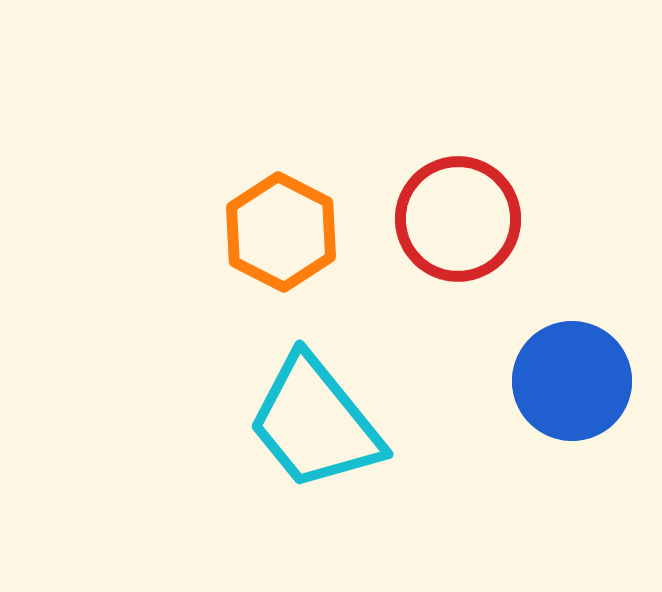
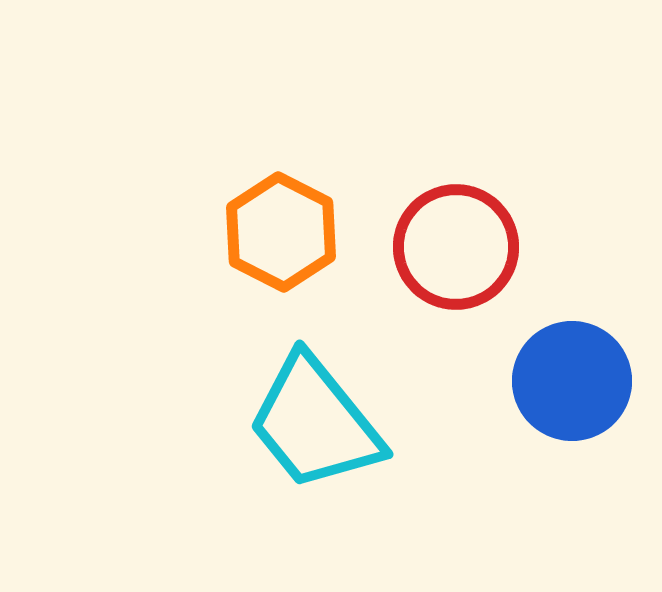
red circle: moved 2 px left, 28 px down
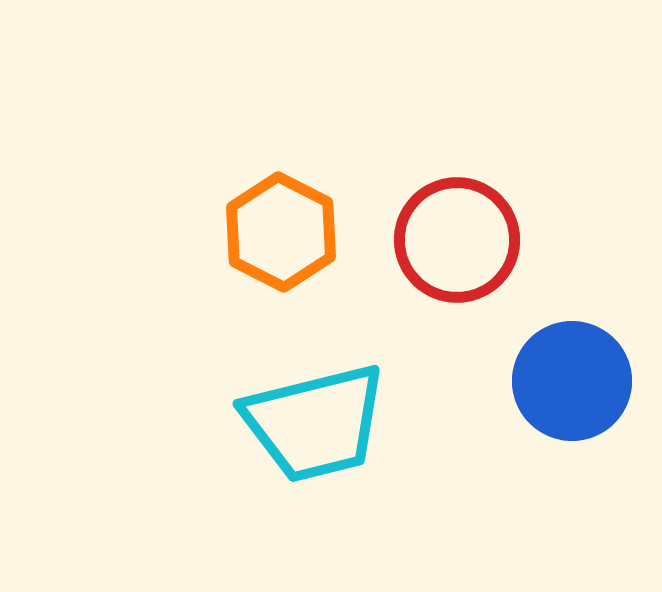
red circle: moved 1 px right, 7 px up
cyan trapezoid: rotated 65 degrees counterclockwise
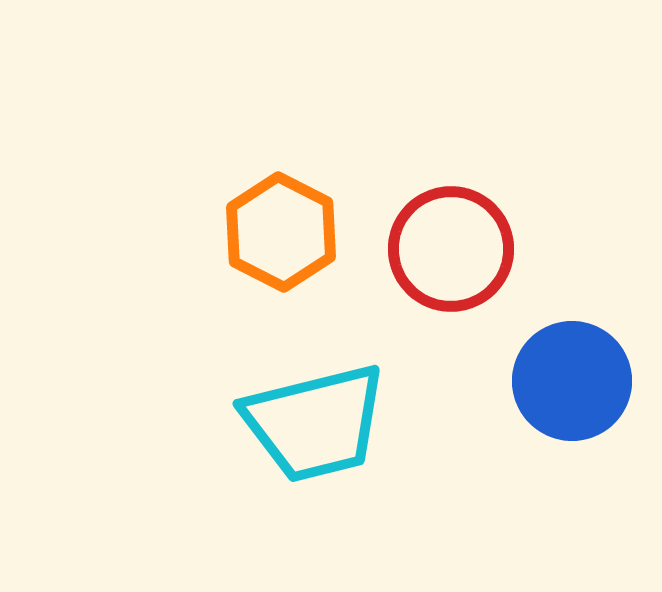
red circle: moved 6 px left, 9 px down
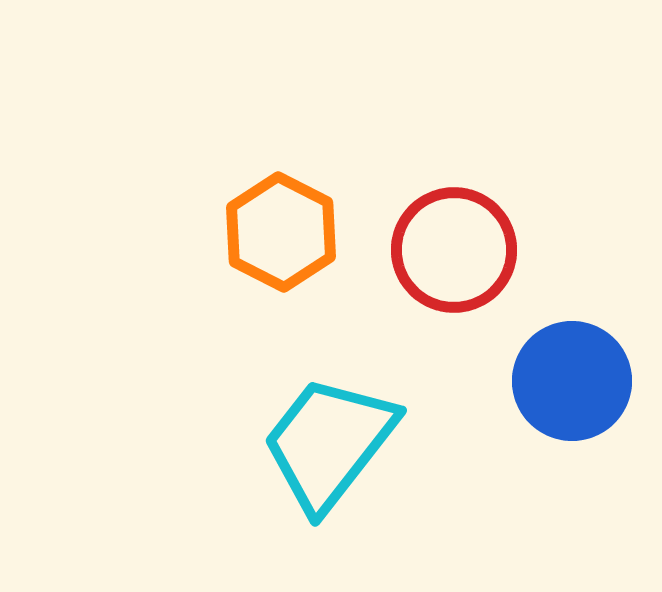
red circle: moved 3 px right, 1 px down
cyan trapezoid: moved 14 px right, 20 px down; rotated 142 degrees clockwise
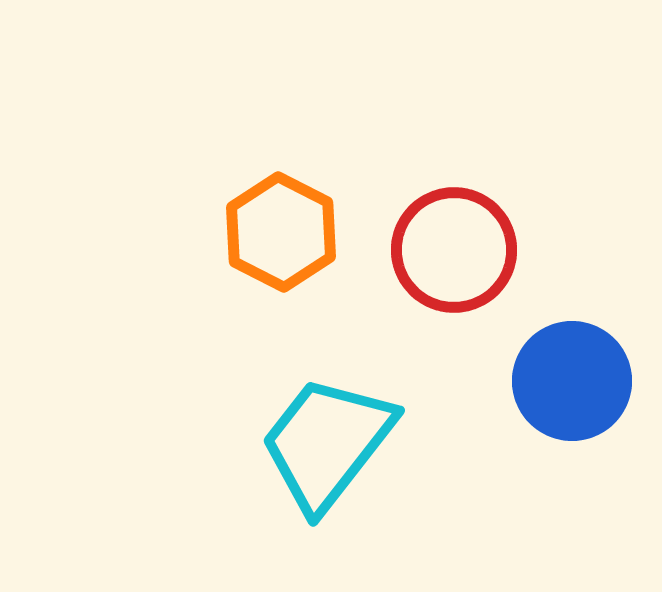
cyan trapezoid: moved 2 px left
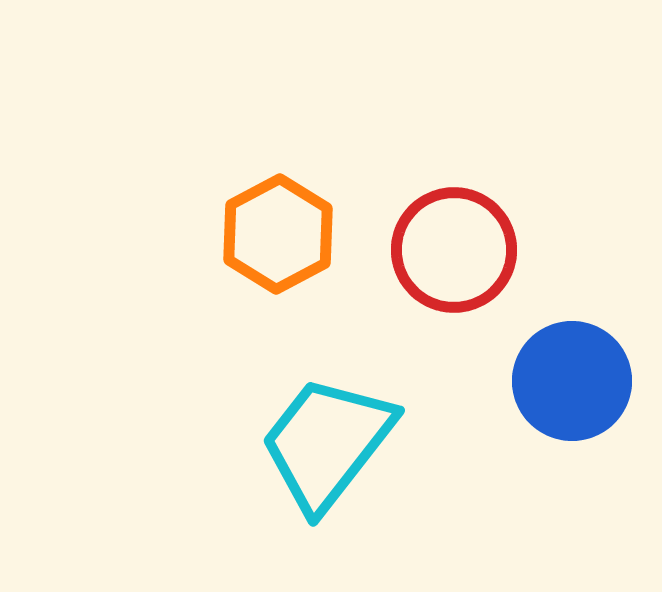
orange hexagon: moved 3 px left, 2 px down; rotated 5 degrees clockwise
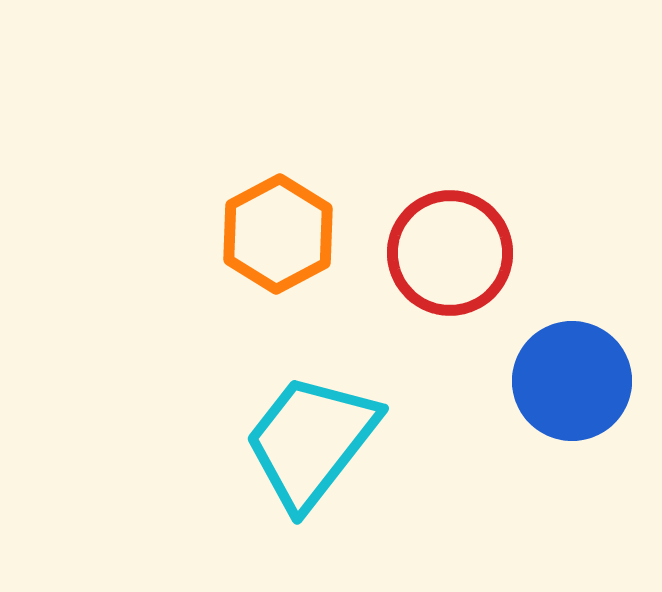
red circle: moved 4 px left, 3 px down
cyan trapezoid: moved 16 px left, 2 px up
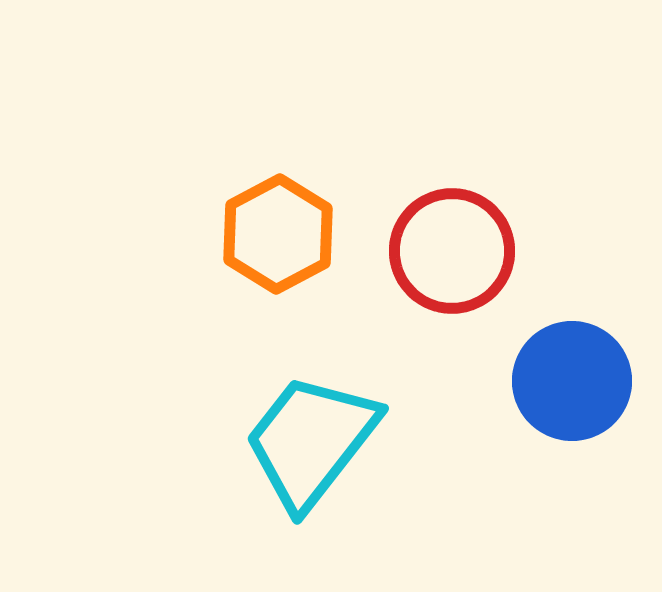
red circle: moved 2 px right, 2 px up
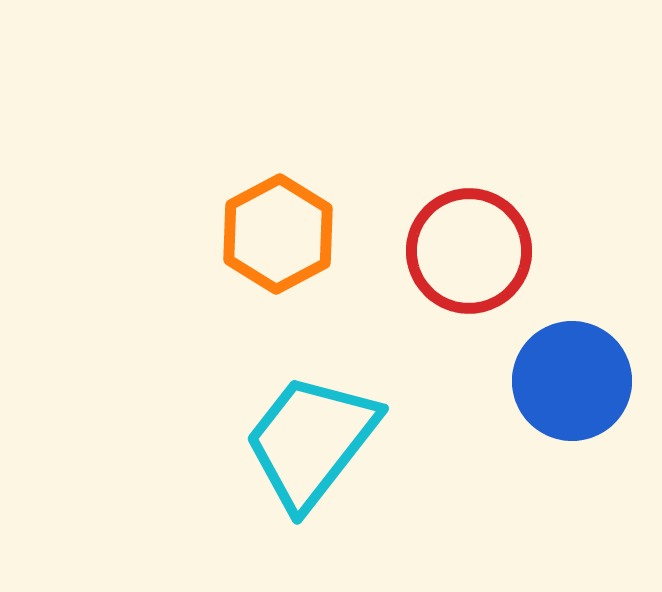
red circle: moved 17 px right
